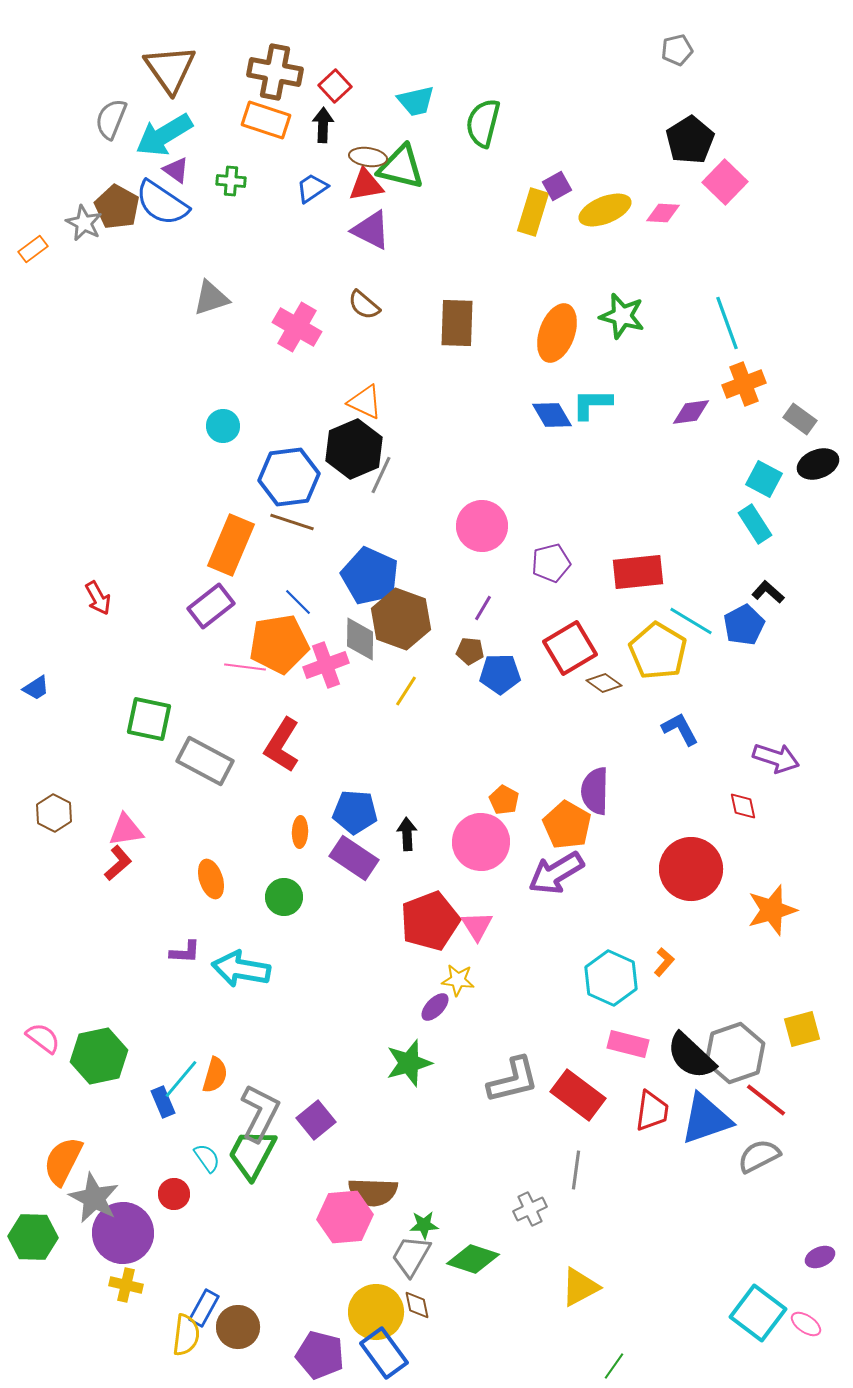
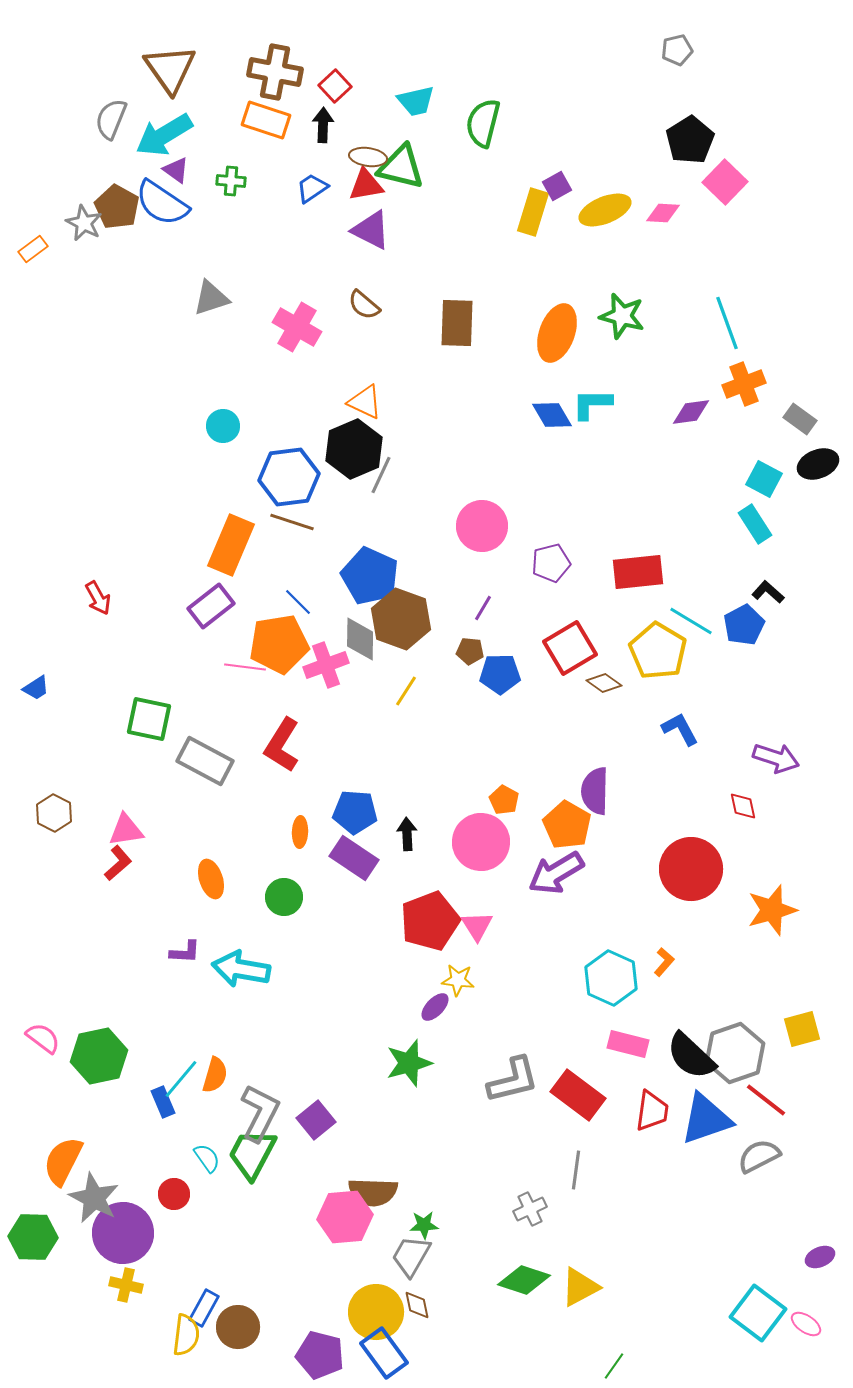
green diamond at (473, 1259): moved 51 px right, 21 px down
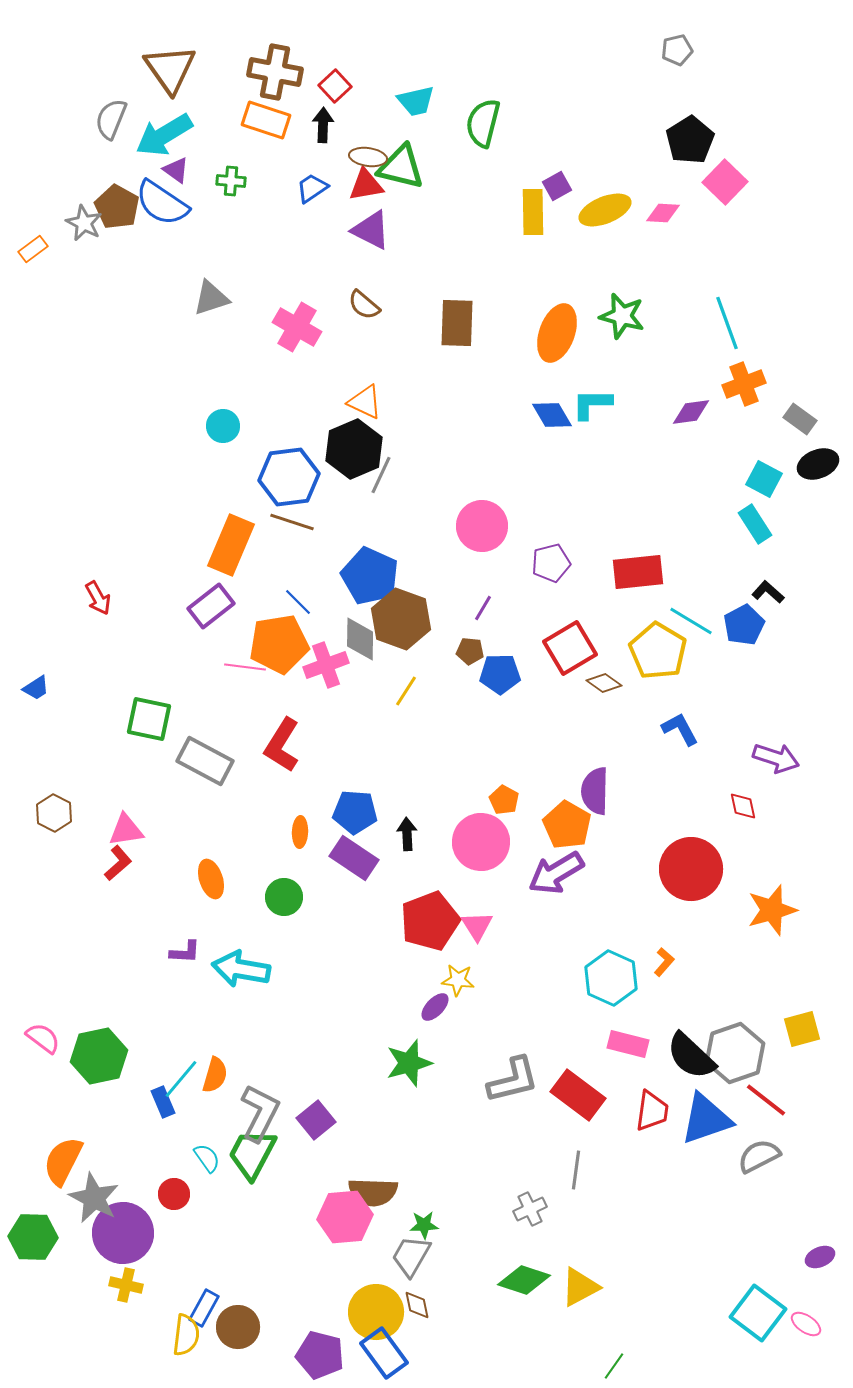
yellow rectangle at (533, 212): rotated 18 degrees counterclockwise
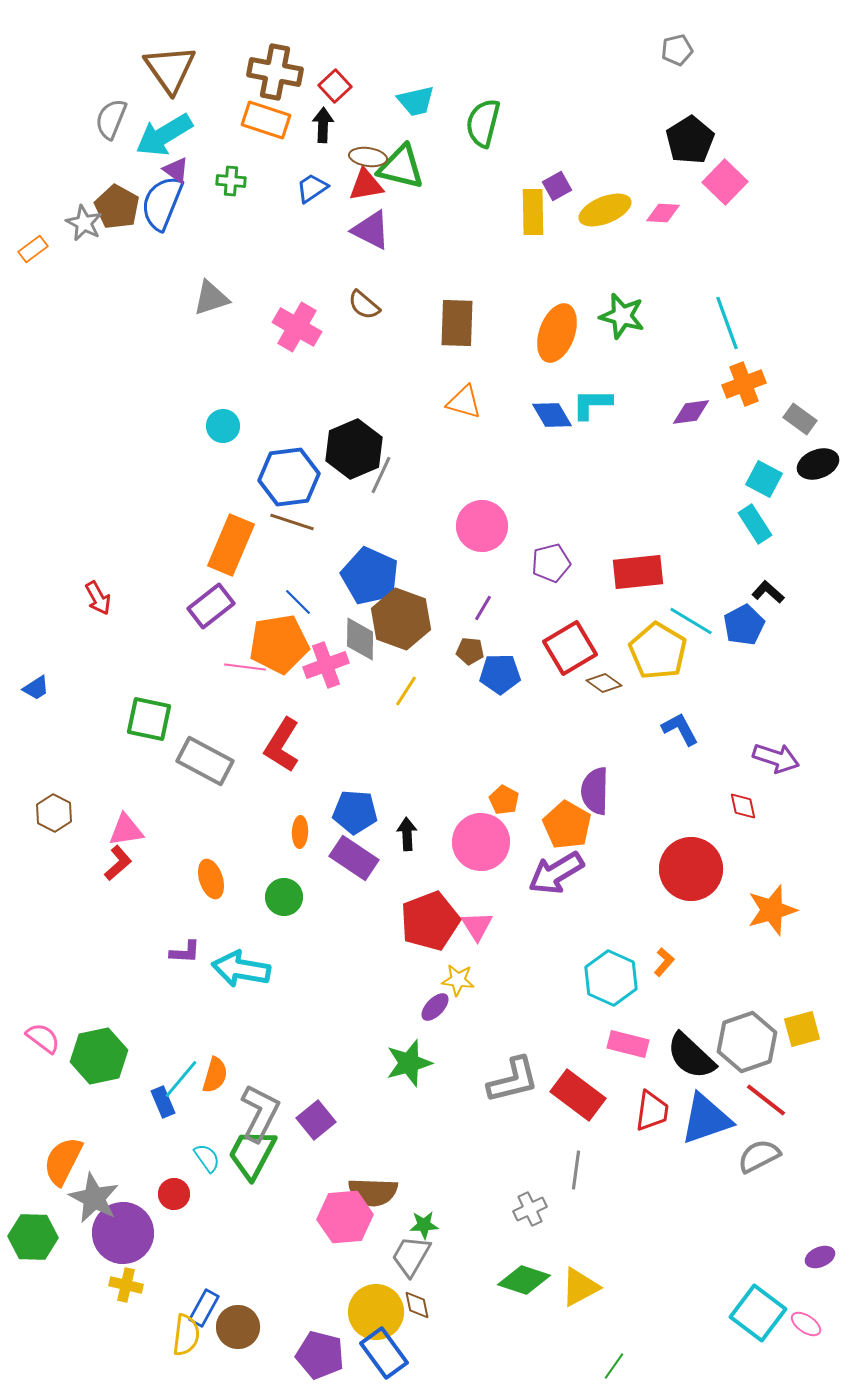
blue semicircle at (162, 203): rotated 78 degrees clockwise
orange triangle at (365, 402): moved 99 px right; rotated 9 degrees counterclockwise
gray hexagon at (735, 1053): moved 12 px right, 11 px up
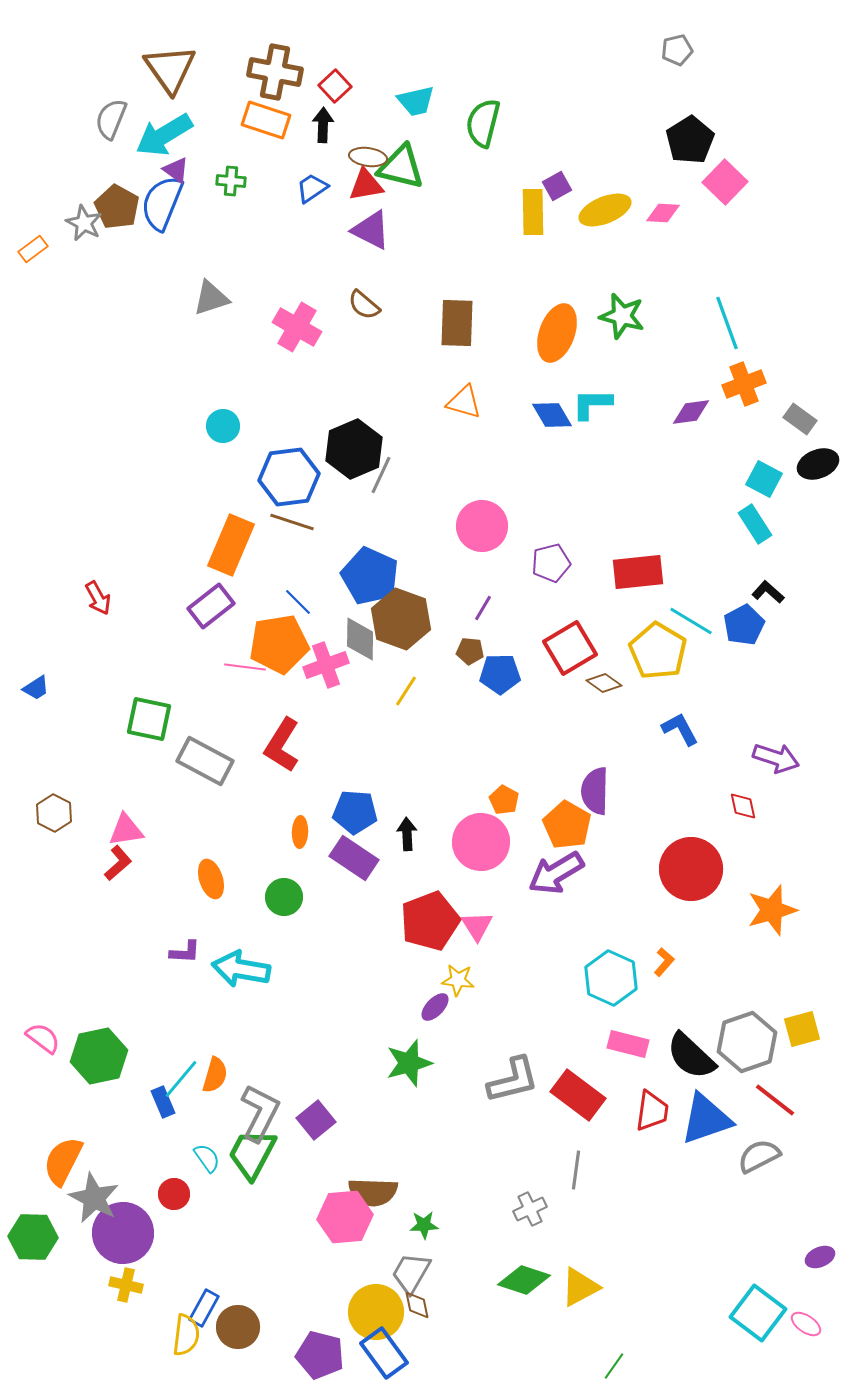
red line at (766, 1100): moved 9 px right
gray trapezoid at (411, 1256): moved 17 px down
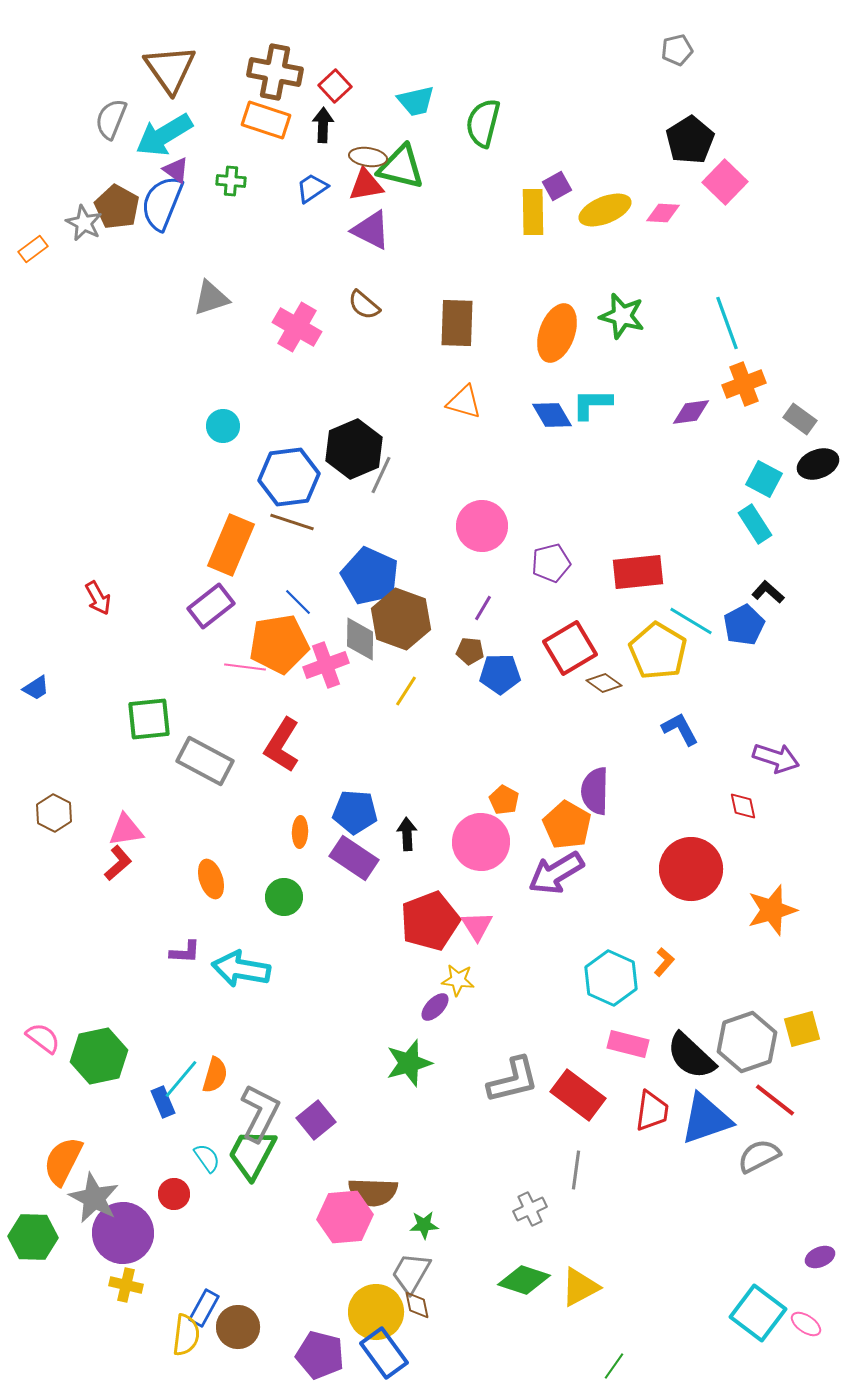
green square at (149, 719): rotated 18 degrees counterclockwise
